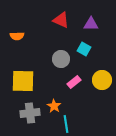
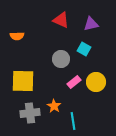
purple triangle: rotated 14 degrees counterclockwise
yellow circle: moved 6 px left, 2 px down
cyan line: moved 7 px right, 3 px up
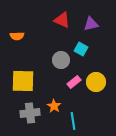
red triangle: moved 1 px right
cyan square: moved 3 px left
gray circle: moved 1 px down
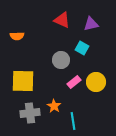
cyan square: moved 1 px right, 1 px up
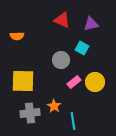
yellow circle: moved 1 px left
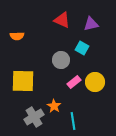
gray cross: moved 4 px right, 4 px down; rotated 24 degrees counterclockwise
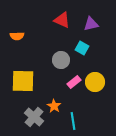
gray cross: rotated 18 degrees counterclockwise
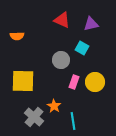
pink rectangle: rotated 32 degrees counterclockwise
